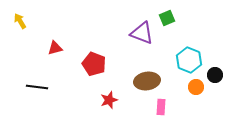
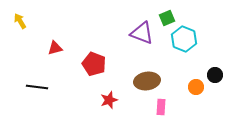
cyan hexagon: moved 5 px left, 21 px up
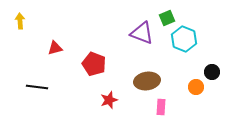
yellow arrow: rotated 28 degrees clockwise
black circle: moved 3 px left, 3 px up
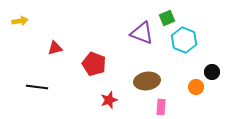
yellow arrow: rotated 84 degrees clockwise
cyan hexagon: moved 1 px down
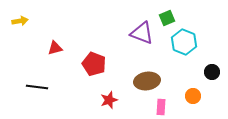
cyan hexagon: moved 2 px down
orange circle: moved 3 px left, 9 px down
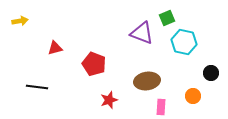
cyan hexagon: rotated 10 degrees counterclockwise
black circle: moved 1 px left, 1 px down
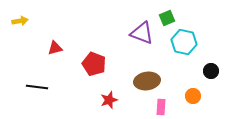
black circle: moved 2 px up
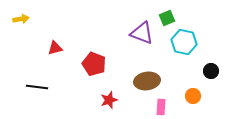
yellow arrow: moved 1 px right, 2 px up
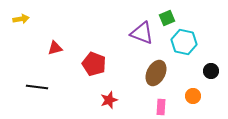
brown ellipse: moved 9 px right, 8 px up; rotated 55 degrees counterclockwise
